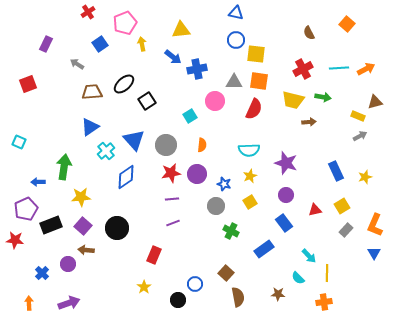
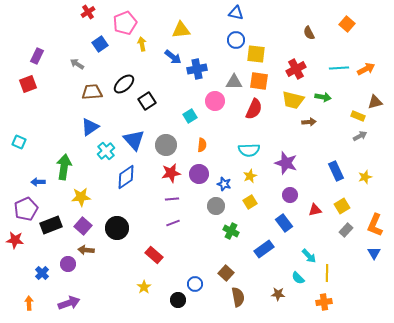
purple rectangle at (46, 44): moved 9 px left, 12 px down
red cross at (303, 69): moved 7 px left
purple circle at (197, 174): moved 2 px right
purple circle at (286, 195): moved 4 px right
red rectangle at (154, 255): rotated 72 degrees counterclockwise
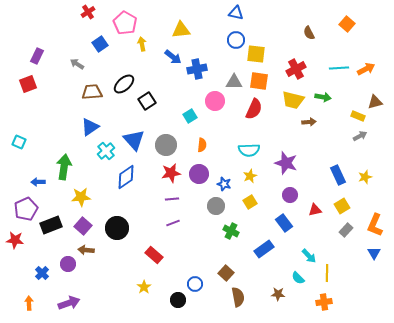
pink pentagon at (125, 23): rotated 20 degrees counterclockwise
blue rectangle at (336, 171): moved 2 px right, 4 px down
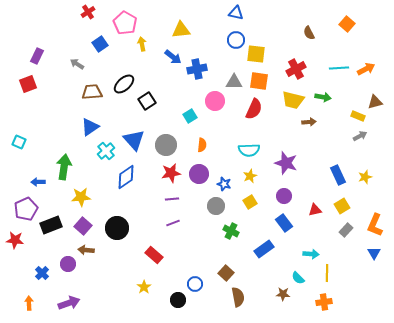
purple circle at (290, 195): moved 6 px left, 1 px down
cyan arrow at (309, 256): moved 2 px right, 2 px up; rotated 42 degrees counterclockwise
brown star at (278, 294): moved 5 px right
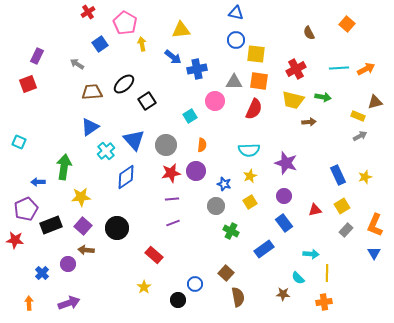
purple circle at (199, 174): moved 3 px left, 3 px up
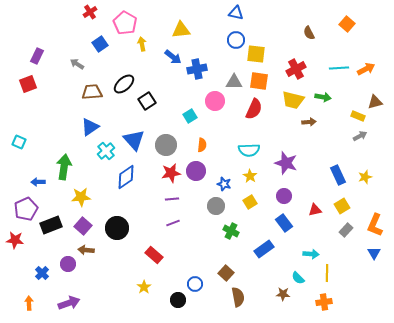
red cross at (88, 12): moved 2 px right
yellow star at (250, 176): rotated 16 degrees counterclockwise
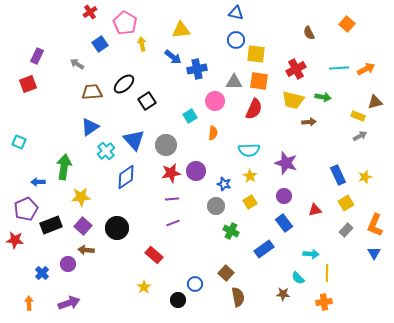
orange semicircle at (202, 145): moved 11 px right, 12 px up
yellow square at (342, 206): moved 4 px right, 3 px up
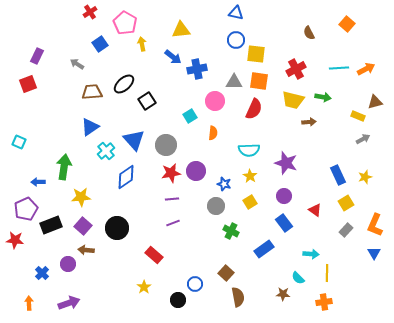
gray arrow at (360, 136): moved 3 px right, 3 px down
red triangle at (315, 210): rotated 48 degrees clockwise
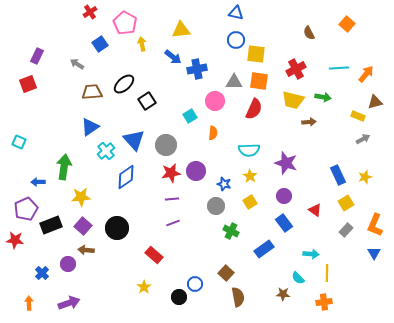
orange arrow at (366, 69): moved 5 px down; rotated 24 degrees counterclockwise
black circle at (178, 300): moved 1 px right, 3 px up
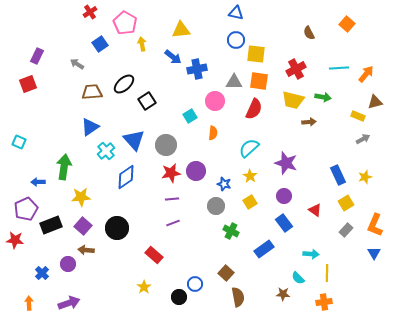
cyan semicircle at (249, 150): moved 2 px up; rotated 140 degrees clockwise
